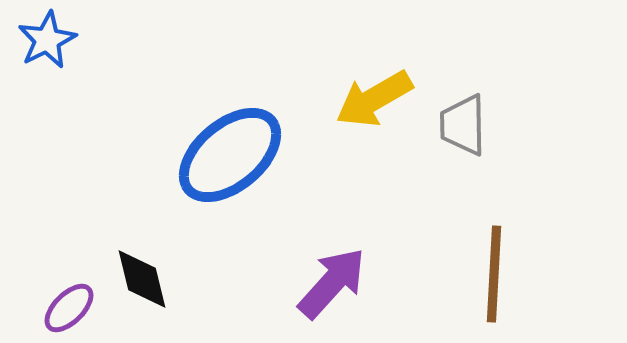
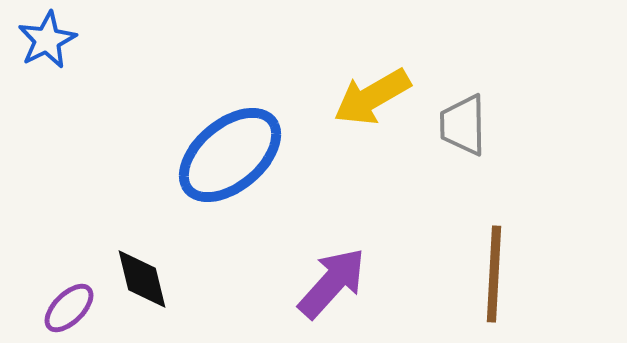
yellow arrow: moved 2 px left, 2 px up
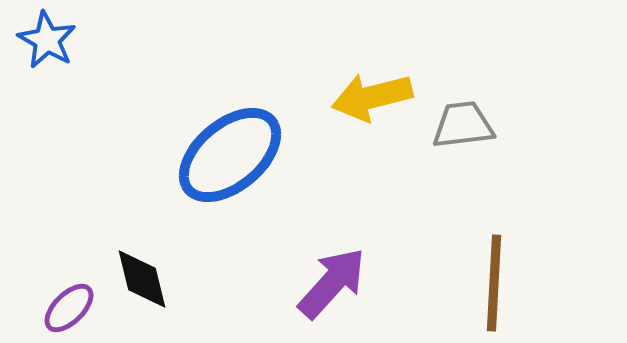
blue star: rotated 16 degrees counterclockwise
yellow arrow: rotated 16 degrees clockwise
gray trapezoid: rotated 84 degrees clockwise
brown line: moved 9 px down
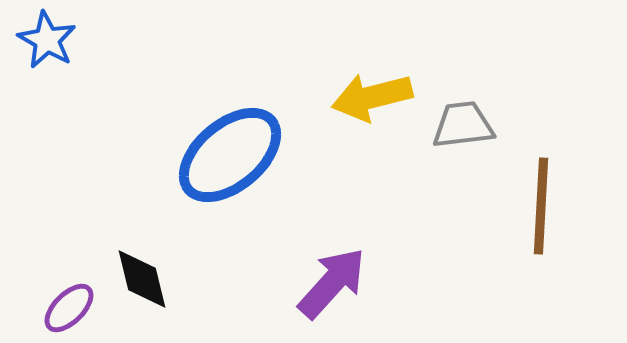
brown line: moved 47 px right, 77 px up
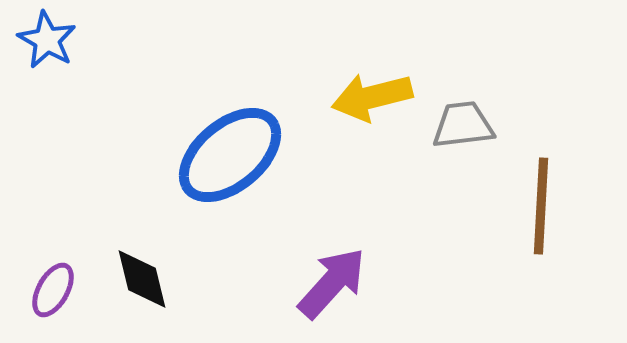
purple ellipse: moved 16 px left, 18 px up; rotated 16 degrees counterclockwise
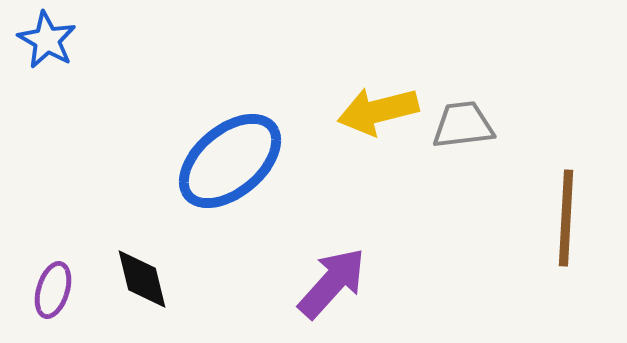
yellow arrow: moved 6 px right, 14 px down
blue ellipse: moved 6 px down
brown line: moved 25 px right, 12 px down
purple ellipse: rotated 12 degrees counterclockwise
